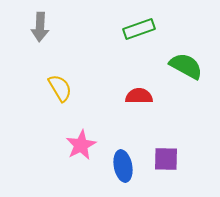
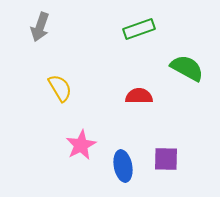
gray arrow: rotated 16 degrees clockwise
green semicircle: moved 1 px right, 2 px down
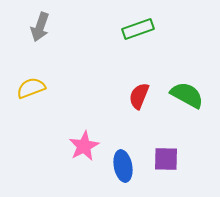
green rectangle: moved 1 px left
green semicircle: moved 27 px down
yellow semicircle: moved 29 px left; rotated 80 degrees counterclockwise
red semicircle: rotated 68 degrees counterclockwise
pink star: moved 3 px right, 1 px down
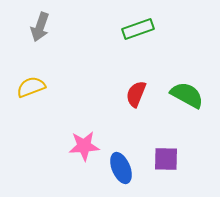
yellow semicircle: moved 1 px up
red semicircle: moved 3 px left, 2 px up
pink star: rotated 24 degrees clockwise
blue ellipse: moved 2 px left, 2 px down; rotated 12 degrees counterclockwise
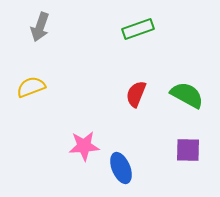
purple square: moved 22 px right, 9 px up
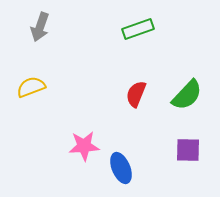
green semicircle: rotated 104 degrees clockwise
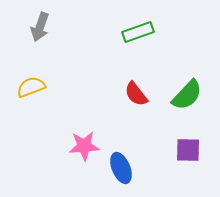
green rectangle: moved 3 px down
red semicircle: rotated 60 degrees counterclockwise
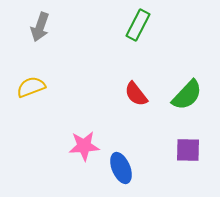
green rectangle: moved 7 px up; rotated 44 degrees counterclockwise
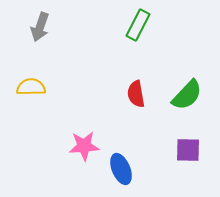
yellow semicircle: rotated 20 degrees clockwise
red semicircle: rotated 28 degrees clockwise
blue ellipse: moved 1 px down
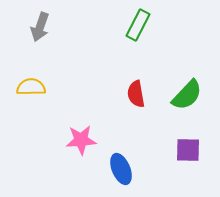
pink star: moved 3 px left, 6 px up
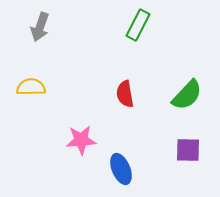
red semicircle: moved 11 px left
